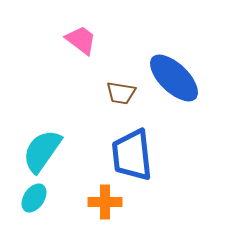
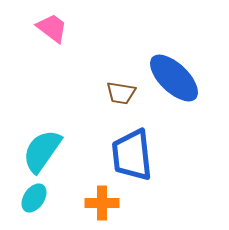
pink trapezoid: moved 29 px left, 12 px up
orange cross: moved 3 px left, 1 px down
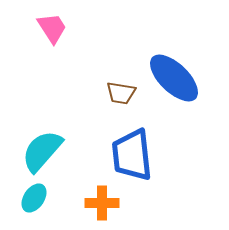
pink trapezoid: rotated 20 degrees clockwise
cyan semicircle: rotated 6 degrees clockwise
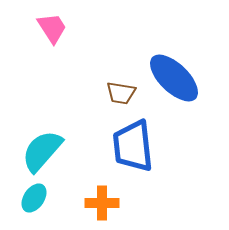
blue trapezoid: moved 1 px right, 9 px up
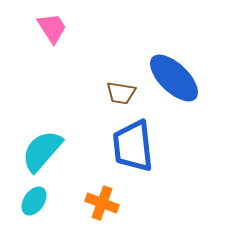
cyan ellipse: moved 3 px down
orange cross: rotated 20 degrees clockwise
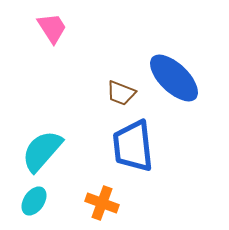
brown trapezoid: rotated 12 degrees clockwise
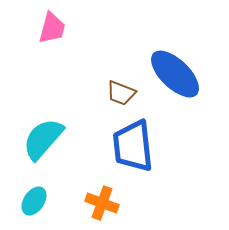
pink trapezoid: rotated 48 degrees clockwise
blue ellipse: moved 1 px right, 4 px up
cyan semicircle: moved 1 px right, 12 px up
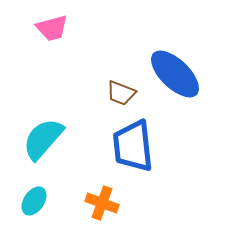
pink trapezoid: rotated 60 degrees clockwise
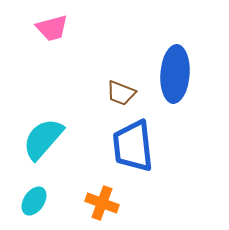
blue ellipse: rotated 50 degrees clockwise
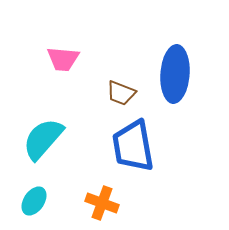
pink trapezoid: moved 11 px right, 31 px down; rotated 20 degrees clockwise
blue trapezoid: rotated 4 degrees counterclockwise
